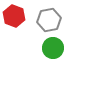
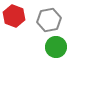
green circle: moved 3 px right, 1 px up
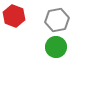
gray hexagon: moved 8 px right
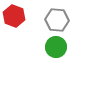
gray hexagon: rotated 15 degrees clockwise
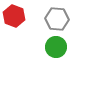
gray hexagon: moved 1 px up
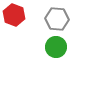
red hexagon: moved 1 px up
